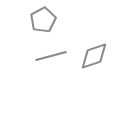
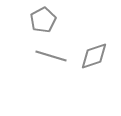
gray line: rotated 32 degrees clockwise
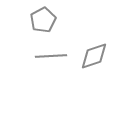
gray line: rotated 20 degrees counterclockwise
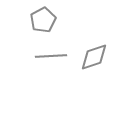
gray diamond: moved 1 px down
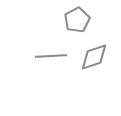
gray pentagon: moved 34 px right
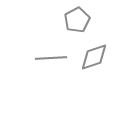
gray line: moved 2 px down
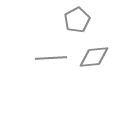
gray diamond: rotated 12 degrees clockwise
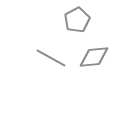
gray line: rotated 32 degrees clockwise
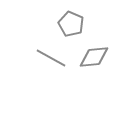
gray pentagon: moved 6 px left, 4 px down; rotated 20 degrees counterclockwise
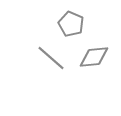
gray line: rotated 12 degrees clockwise
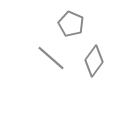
gray diamond: moved 4 px down; rotated 48 degrees counterclockwise
